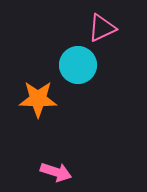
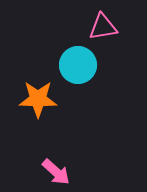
pink triangle: moved 1 px right, 1 px up; rotated 16 degrees clockwise
pink arrow: rotated 24 degrees clockwise
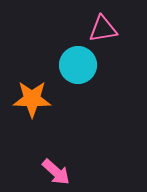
pink triangle: moved 2 px down
orange star: moved 6 px left
